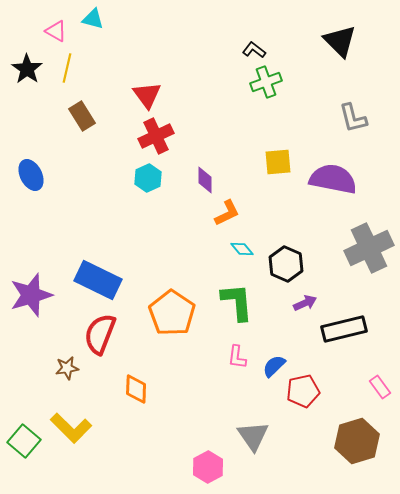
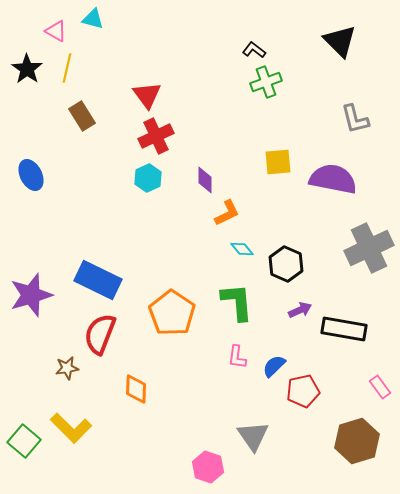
gray L-shape: moved 2 px right, 1 px down
purple arrow: moved 5 px left, 7 px down
black rectangle: rotated 24 degrees clockwise
pink hexagon: rotated 12 degrees counterclockwise
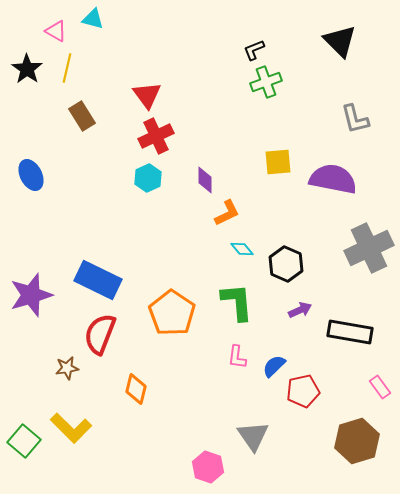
black L-shape: rotated 60 degrees counterclockwise
black rectangle: moved 6 px right, 3 px down
orange diamond: rotated 12 degrees clockwise
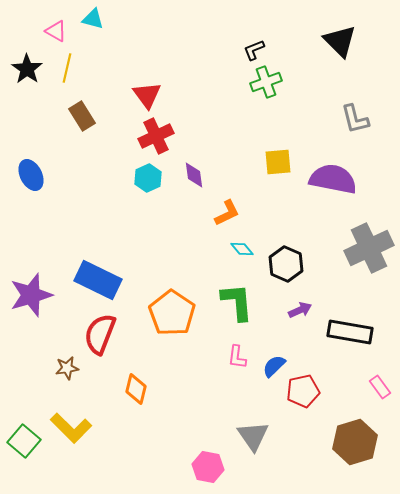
purple diamond: moved 11 px left, 5 px up; rotated 8 degrees counterclockwise
brown hexagon: moved 2 px left, 1 px down
pink hexagon: rotated 8 degrees counterclockwise
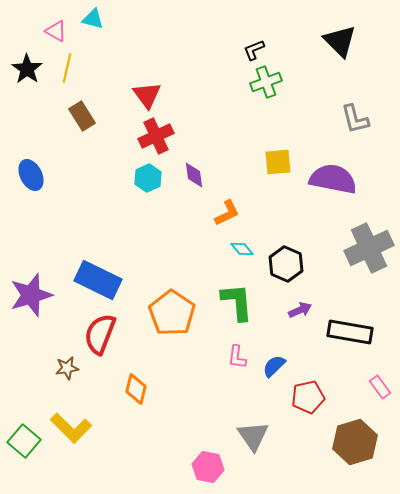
red pentagon: moved 5 px right, 6 px down
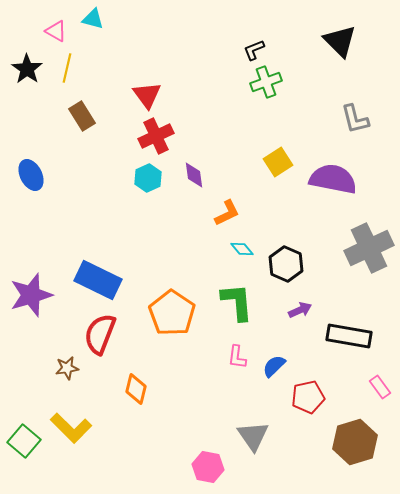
yellow square: rotated 28 degrees counterclockwise
black rectangle: moved 1 px left, 4 px down
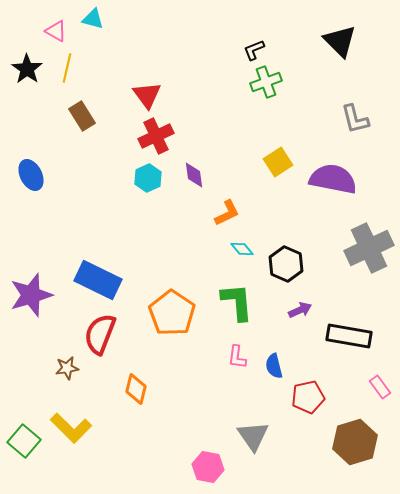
blue semicircle: rotated 60 degrees counterclockwise
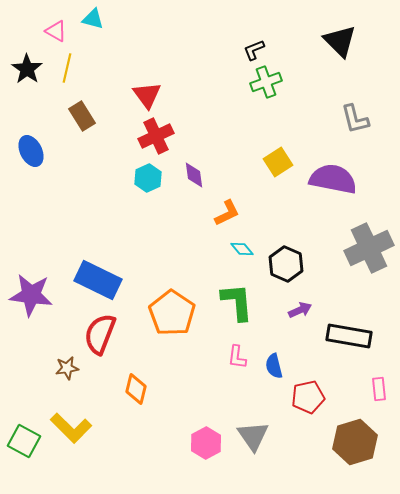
blue ellipse: moved 24 px up
purple star: rotated 24 degrees clockwise
pink rectangle: moved 1 px left, 2 px down; rotated 30 degrees clockwise
green square: rotated 12 degrees counterclockwise
pink hexagon: moved 2 px left, 24 px up; rotated 20 degrees clockwise
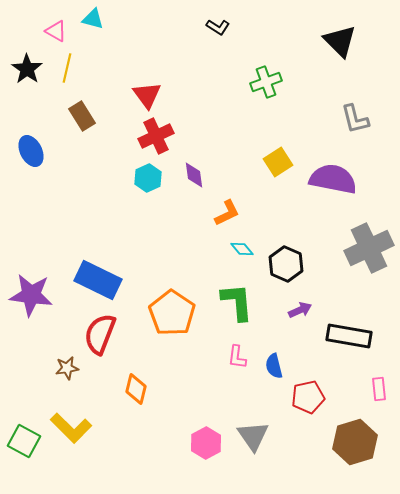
black L-shape: moved 36 px left, 23 px up; rotated 125 degrees counterclockwise
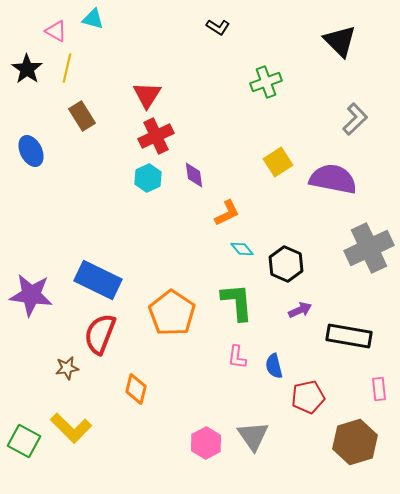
red triangle: rotated 8 degrees clockwise
gray L-shape: rotated 120 degrees counterclockwise
